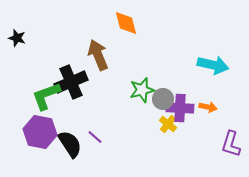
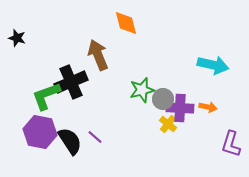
black semicircle: moved 3 px up
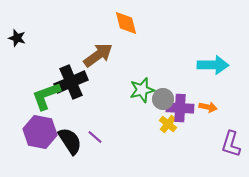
brown arrow: rotated 76 degrees clockwise
cyan arrow: rotated 12 degrees counterclockwise
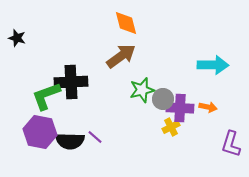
brown arrow: moved 23 px right, 1 px down
black cross: rotated 20 degrees clockwise
yellow cross: moved 3 px right, 3 px down; rotated 24 degrees clockwise
black semicircle: rotated 124 degrees clockwise
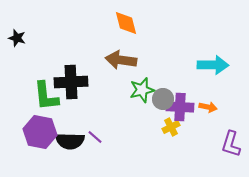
brown arrow: moved 4 px down; rotated 136 degrees counterclockwise
green L-shape: rotated 76 degrees counterclockwise
purple cross: moved 1 px up
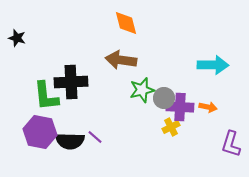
gray circle: moved 1 px right, 1 px up
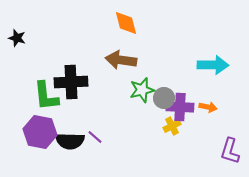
yellow cross: moved 1 px right, 1 px up
purple L-shape: moved 1 px left, 7 px down
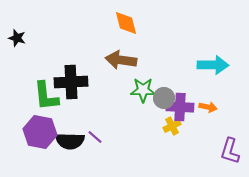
green star: moved 1 px right; rotated 15 degrees clockwise
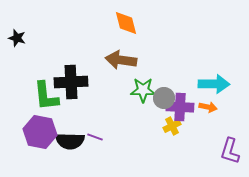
cyan arrow: moved 1 px right, 19 px down
purple line: rotated 21 degrees counterclockwise
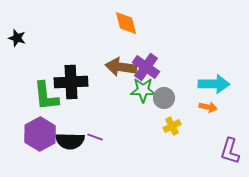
brown arrow: moved 7 px down
purple cross: moved 34 px left, 40 px up; rotated 32 degrees clockwise
purple hexagon: moved 2 px down; rotated 20 degrees clockwise
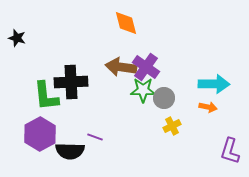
black semicircle: moved 10 px down
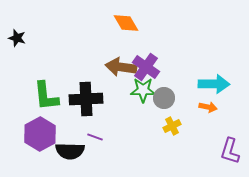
orange diamond: rotated 16 degrees counterclockwise
black cross: moved 15 px right, 17 px down
